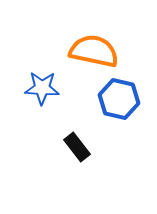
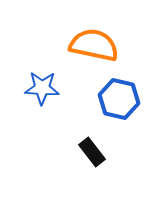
orange semicircle: moved 6 px up
black rectangle: moved 15 px right, 5 px down
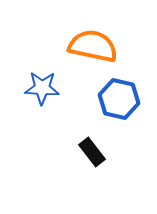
orange semicircle: moved 1 px left, 1 px down
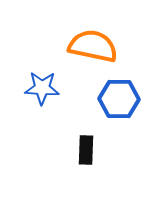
blue hexagon: rotated 12 degrees counterclockwise
black rectangle: moved 6 px left, 2 px up; rotated 40 degrees clockwise
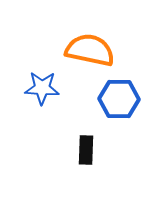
orange semicircle: moved 3 px left, 4 px down
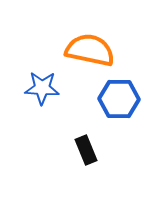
black rectangle: rotated 24 degrees counterclockwise
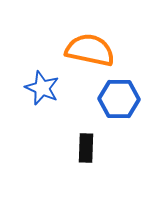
blue star: rotated 20 degrees clockwise
black rectangle: moved 2 px up; rotated 24 degrees clockwise
